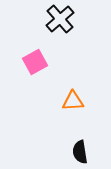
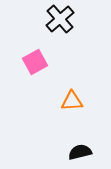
orange triangle: moved 1 px left
black semicircle: rotated 85 degrees clockwise
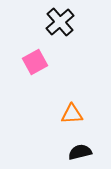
black cross: moved 3 px down
orange triangle: moved 13 px down
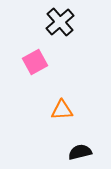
orange triangle: moved 10 px left, 4 px up
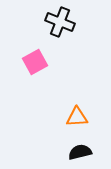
black cross: rotated 28 degrees counterclockwise
orange triangle: moved 15 px right, 7 px down
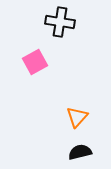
black cross: rotated 12 degrees counterclockwise
orange triangle: rotated 45 degrees counterclockwise
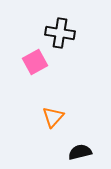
black cross: moved 11 px down
orange triangle: moved 24 px left
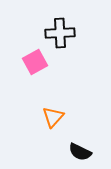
black cross: rotated 12 degrees counterclockwise
black semicircle: rotated 140 degrees counterclockwise
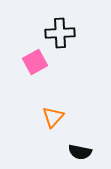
black semicircle: rotated 15 degrees counterclockwise
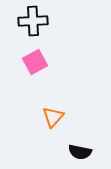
black cross: moved 27 px left, 12 px up
